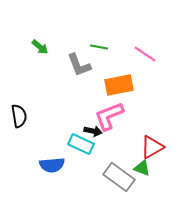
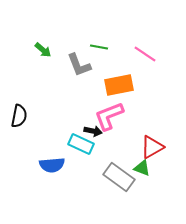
green arrow: moved 3 px right, 3 px down
black semicircle: rotated 20 degrees clockwise
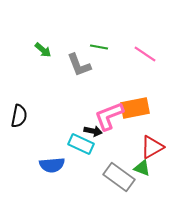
orange rectangle: moved 16 px right, 23 px down
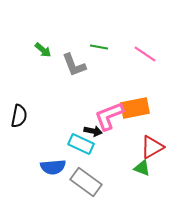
gray L-shape: moved 5 px left
blue semicircle: moved 1 px right, 2 px down
gray rectangle: moved 33 px left, 5 px down
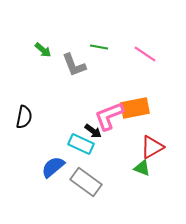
black semicircle: moved 5 px right, 1 px down
black arrow: rotated 24 degrees clockwise
blue semicircle: rotated 145 degrees clockwise
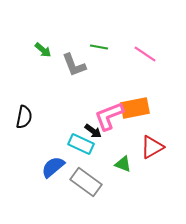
green triangle: moved 19 px left, 4 px up
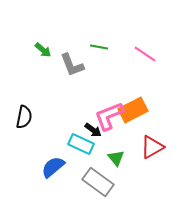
gray L-shape: moved 2 px left
orange rectangle: moved 2 px left, 2 px down; rotated 16 degrees counterclockwise
black arrow: moved 1 px up
green triangle: moved 7 px left, 6 px up; rotated 30 degrees clockwise
gray rectangle: moved 12 px right
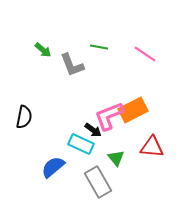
red triangle: rotated 35 degrees clockwise
gray rectangle: rotated 24 degrees clockwise
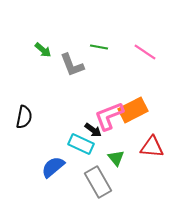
pink line: moved 2 px up
